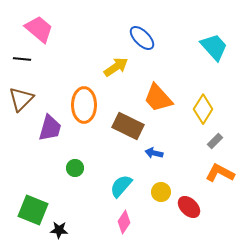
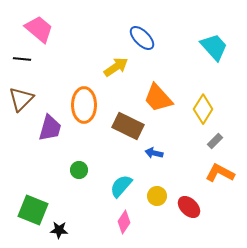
green circle: moved 4 px right, 2 px down
yellow circle: moved 4 px left, 4 px down
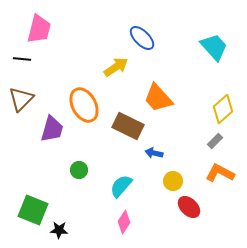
pink trapezoid: rotated 64 degrees clockwise
orange ellipse: rotated 28 degrees counterclockwise
yellow diamond: moved 20 px right; rotated 16 degrees clockwise
purple trapezoid: moved 2 px right, 1 px down
yellow circle: moved 16 px right, 15 px up
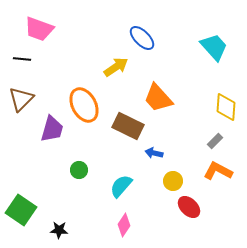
pink trapezoid: rotated 96 degrees clockwise
yellow diamond: moved 3 px right, 2 px up; rotated 44 degrees counterclockwise
orange L-shape: moved 2 px left, 2 px up
green square: moved 12 px left; rotated 12 degrees clockwise
pink diamond: moved 3 px down
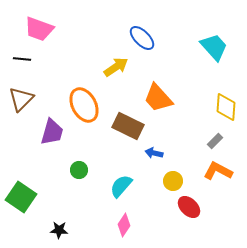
purple trapezoid: moved 3 px down
green square: moved 13 px up
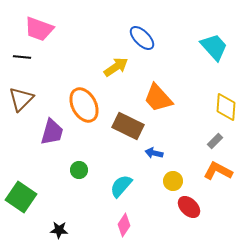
black line: moved 2 px up
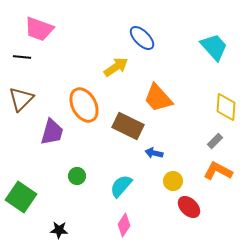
green circle: moved 2 px left, 6 px down
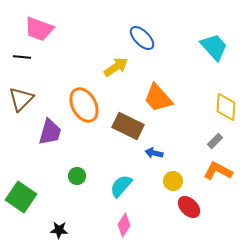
purple trapezoid: moved 2 px left
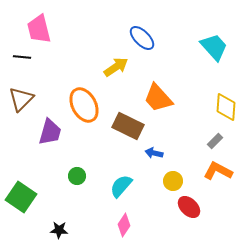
pink trapezoid: rotated 56 degrees clockwise
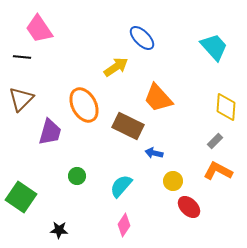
pink trapezoid: rotated 20 degrees counterclockwise
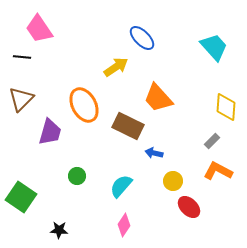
gray rectangle: moved 3 px left
